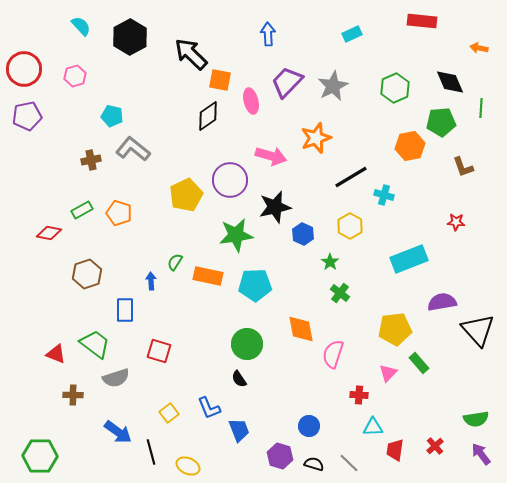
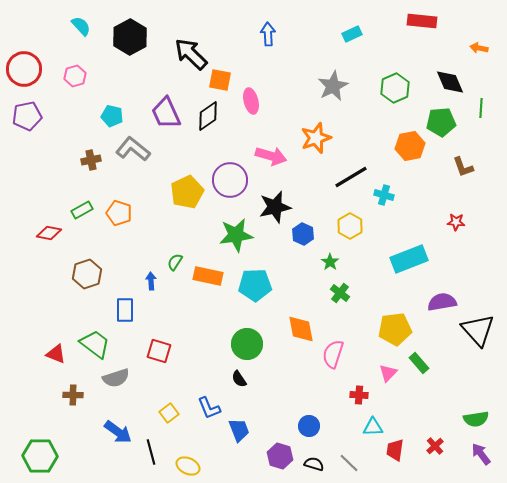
purple trapezoid at (287, 82): moved 121 px left, 31 px down; rotated 68 degrees counterclockwise
yellow pentagon at (186, 195): moved 1 px right, 3 px up
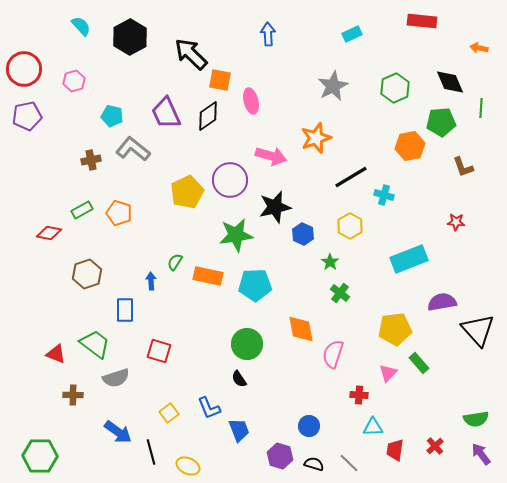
pink hexagon at (75, 76): moved 1 px left, 5 px down
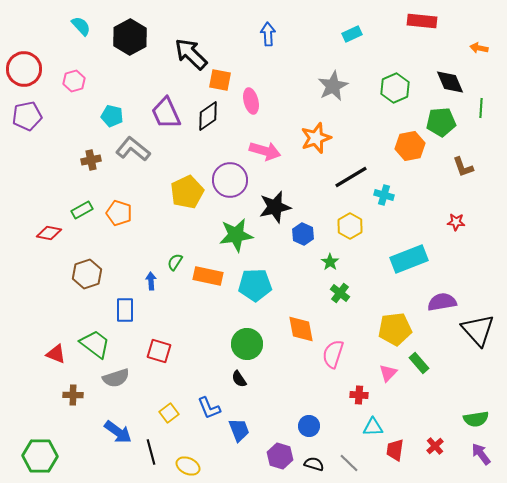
pink arrow at (271, 156): moved 6 px left, 5 px up
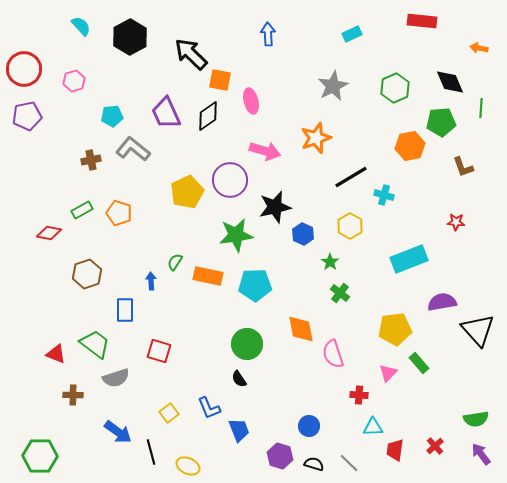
cyan pentagon at (112, 116): rotated 20 degrees counterclockwise
pink semicircle at (333, 354): rotated 36 degrees counterclockwise
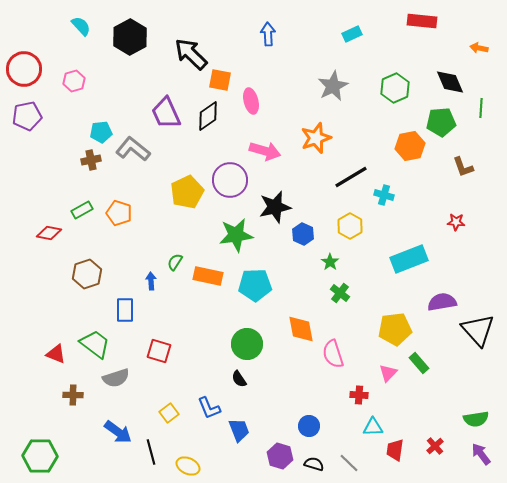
cyan pentagon at (112, 116): moved 11 px left, 16 px down
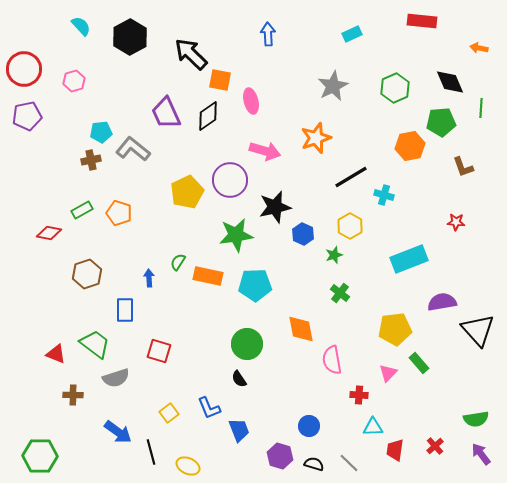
green semicircle at (175, 262): moved 3 px right
green star at (330, 262): moved 4 px right, 7 px up; rotated 18 degrees clockwise
blue arrow at (151, 281): moved 2 px left, 3 px up
pink semicircle at (333, 354): moved 1 px left, 6 px down; rotated 8 degrees clockwise
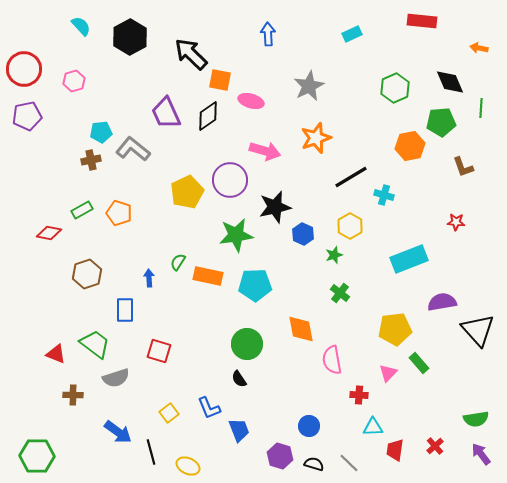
gray star at (333, 86): moved 24 px left
pink ellipse at (251, 101): rotated 60 degrees counterclockwise
green hexagon at (40, 456): moved 3 px left
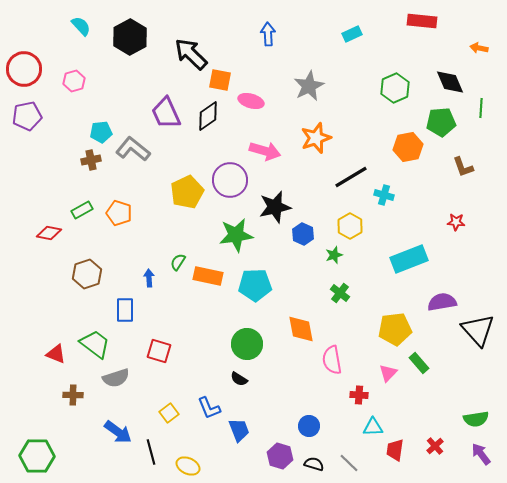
orange hexagon at (410, 146): moved 2 px left, 1 px down
black semicircle at (239, 379): rotated 24 degrees counterclockwise
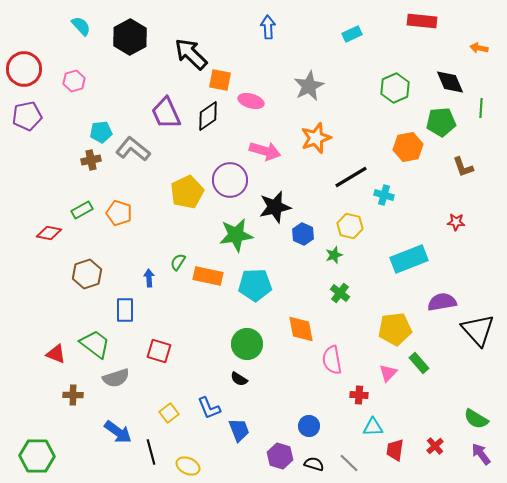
blue arrow at (268, 34): moved 7 px up
yellow hexagon at (350, 226): rotated 15 degrees counterclockwise
green semicircle at (476, 419): rotated 40 degrees clockwise
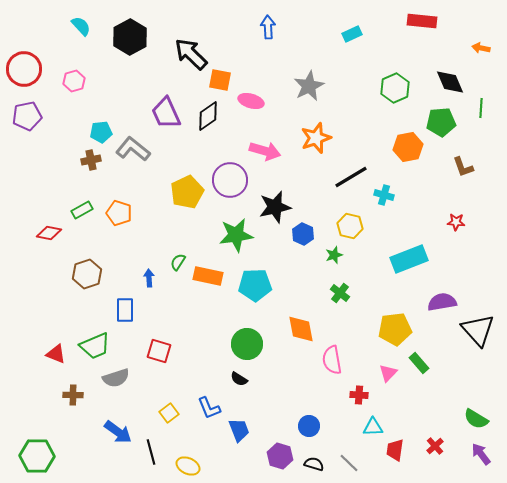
orange arrow at (479, 48): moved 2 px right
green trapezoid at (95, 344): moved 2 px down; rotated 120 degrees clockwise
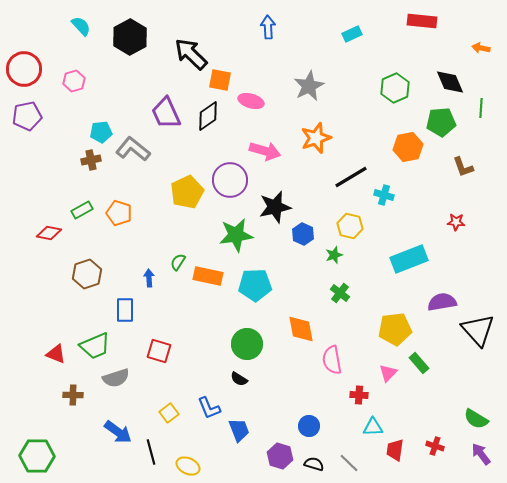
red cross at (435, 446): rotated 30 degrees counterclockwise
